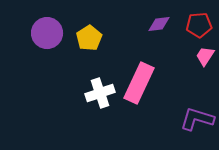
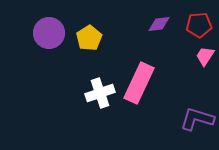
purple circle: moved 2 px right
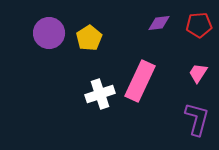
purple diamond: moved 1 px up
pink trapezoid: moved 7 px left, 17 px down
pink rectangle: moved 1 px right, 2 px up
white cross: moved 1 px down
purple L-shape: rotated 88 degrees clockwise
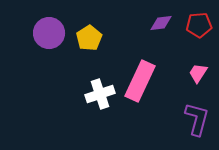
purple diamond: moved 2 px right
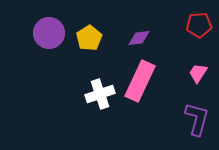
purple diamond: moved 22 px left, 15 px down
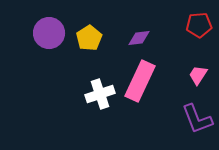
pink trapezoid: moved 2 px down
purple L-shape: rotated 144 degrees clockwise
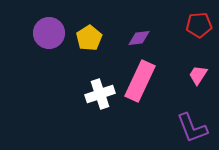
purple L-shape: moved 5 px left, 9 px down
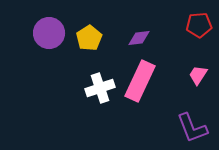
white cross: moved 6 px up
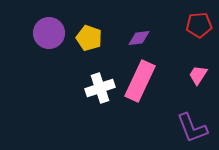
yellow pentagon: rotated 20 degrees counterclockwise
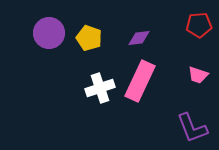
pink trapezoid: rotated 105 degrees counterclockwise
